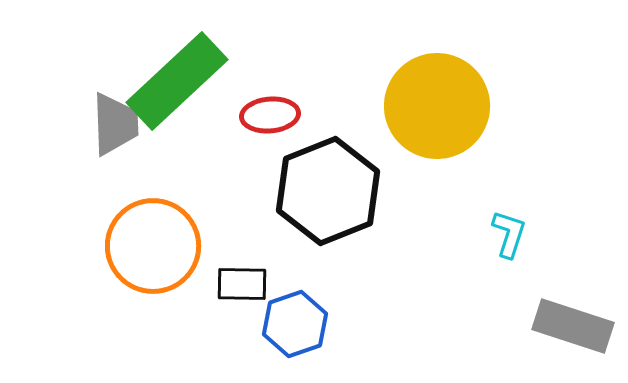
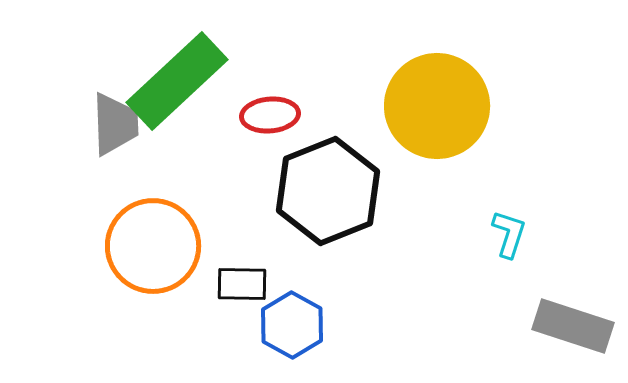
blue hexagon: moved 3 px left, 1 px down; rotated 12 degrees counterclockwise
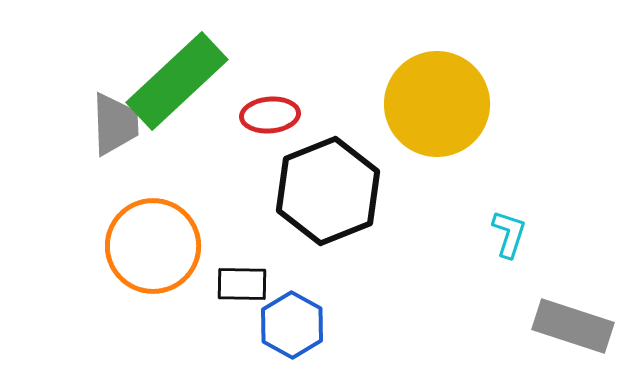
yellow circle: moved 2 px up
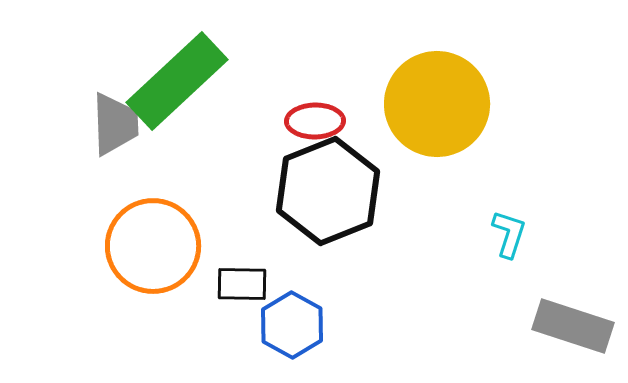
red ellipse: moved 45 px right, 6 px down; rotated 4 degrees clockwise
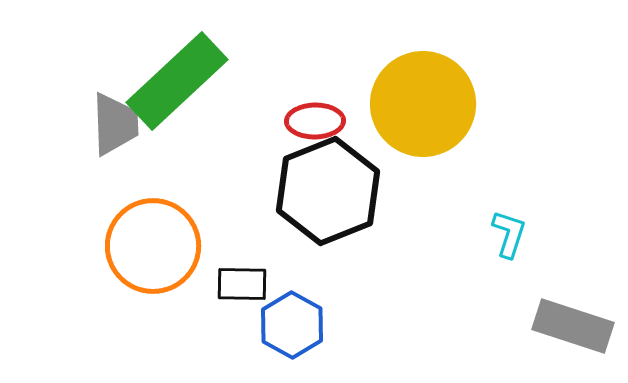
yellow circle: moved 14 px left
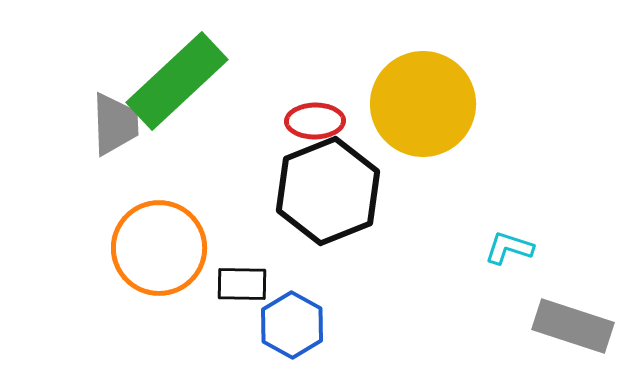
cyan L-shape: moved 14 px down; rotated 90 degrees counterclockwise
orange circle: moved 6 px right, 2 px down
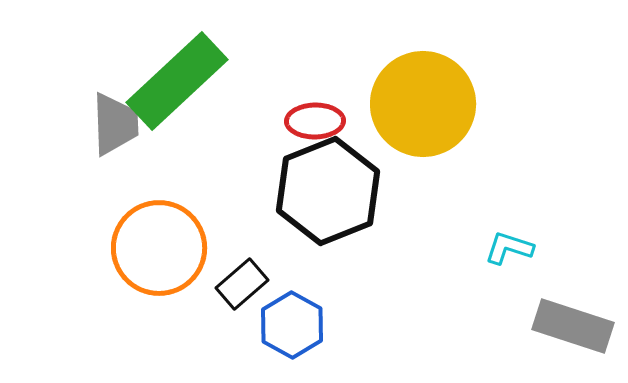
black rectangle: rotated 42 degrees counterclockwise
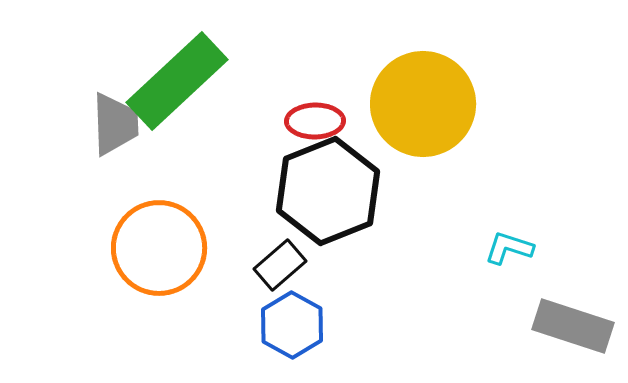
black rectangle: moved 38 px right, 19 px up
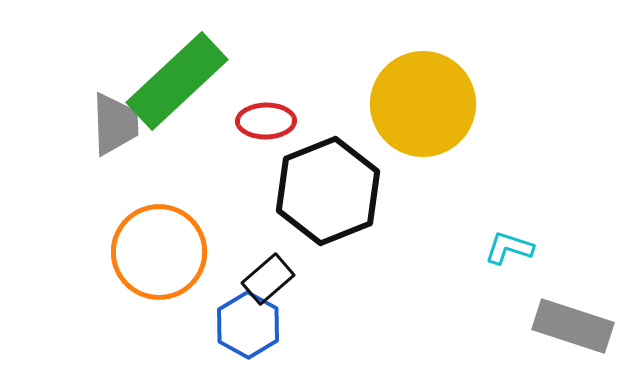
red ellipse: moved 49 px left
orange circle: moved 4 px down
black rectangle: moved 12 px left, 14 px down
blue hexagon: moved 44 px left
